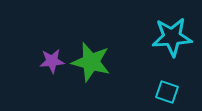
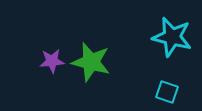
cyan star: rotated 18 degrees clockwise
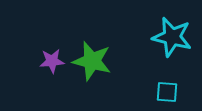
green star: moved 1 px right, 1 px up
cyan square: rotated 15 degrees counterclockwise
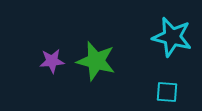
green star: moved 4 px right
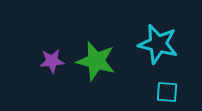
cyan star: moved 14 px left, 7 px down
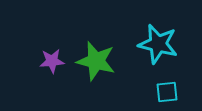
cyan square: rotated 10 degrees counterclockwise
